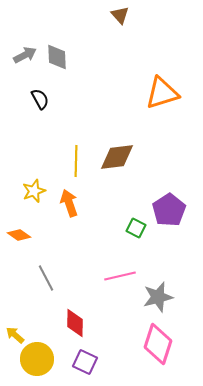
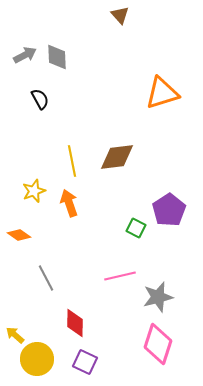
yellow line: moved 4 px left; rotated 12 degrees counterclockwise
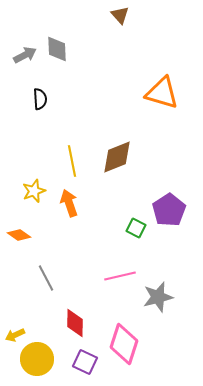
gray diamond: moved 8 px up
orange triangle: rotated 33 degrees clockwise
black semicircle: rotated 25 degrees clockwise
brown diamond: rotated 15 degrees counterclockwise
yellow arrow: rotated 66 degrees counterclockwise
pink diamond: moved 34 px left
